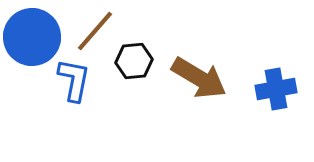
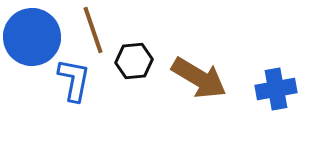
brown line: moved 2 px left, 1 px up; rotated 60 degrees counterclockwise
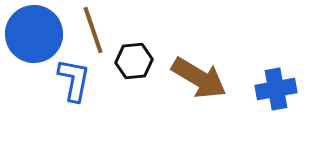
blue circle: moved 2 px right, 3 px up
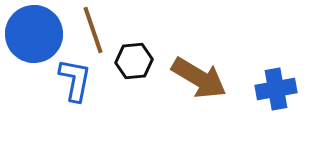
blue L-shape: moved 1 px right
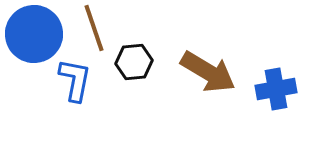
brown line: moved 1 px right, 2 px up
black hexagon: moved 1 px down
brown arrow: moved 9 px right, 6 px up
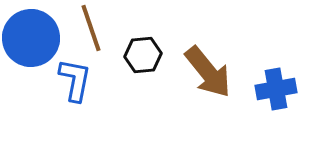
brown line: moved 3 px left
blue circle: moved 3 px left, 4 px down
black hexagon: moved 9 px right, 7 px up
brown arrow: rotated 20 degrees clockwise
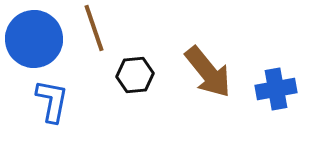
brown line: moved 3 px right
blue circle: moved 3 px right, 1 px down
black hexagon: moved 8 px left, 20 px down
blue L-shape: moved 23 px left, 21 px down
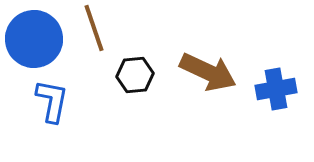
brown arrow: rotated 26 degrees counterclockwise
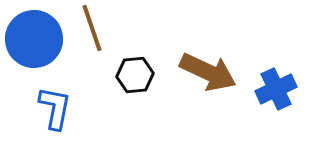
brown line: moved 2 px left
blue cross: rotated 15 degrees counterclockwise
blue L-shape: moved 3 px right, 7 px down
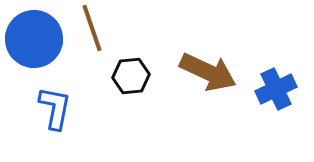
black hexagon: moved 4 px left, 1 px down
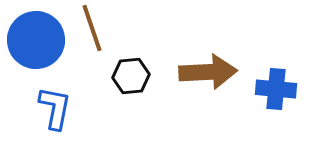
blue circle: moved 2 px right, 1 px down
brown arrow: rotated 28 degrees counterclockwise
blue cross: rotated 30 degrees clockwise
